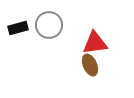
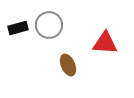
red triangle: moved 10 px right; rotated 12 degrees clockwise
brown ellipse: moved 22 px left
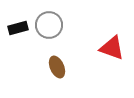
red triangle: moved 7 px right, 5 px down; rotated 16 degrees clockwise
brown ellipse: moved 11 px left, 2 px down
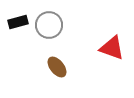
black rectangle: moved 6 px up
brown ellipse: rotated 15 degrees counterclockwise
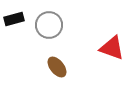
black rectangle: moved 4 px left, 3 px up
